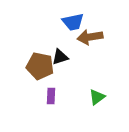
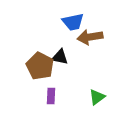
black triangle: rotated 30 degrees clockwise
brown pentagon: rotated 16 degrees clockwise
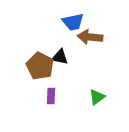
brown arrow: rotated 15 degrees clockwise
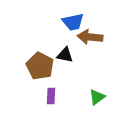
black triangle: moved 5 px right, 2 px up
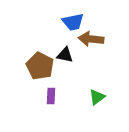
brown arrow: moved 1 px right, 2 px down
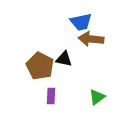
blue trapezoid: moved 8 px right
black triangle: moved 1 px left, 4 px down
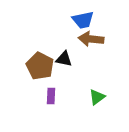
blue trapezoid: moved 2 px right, 2 px up
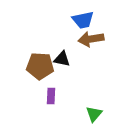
brown arrow: rotated 15 degrees counterclockwise
black triangle: moved 2 px left
brown pentagon: rotated 24 degrees counterclockwise
green triangle: moved 3 px left, 17 px down; rotated 12 degrees counterclockwise
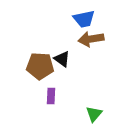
blue trapezoid: moved 1 px right, 1 px up
black triangle: rotated 24 degrees clockwise
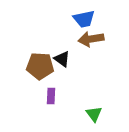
green triangle: rotated 18 degrees counterclockwise
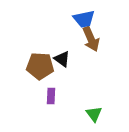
brown arrow: rotated 105 degrees counterclockwise
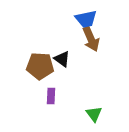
blue trapezoid: moved 2 px right
